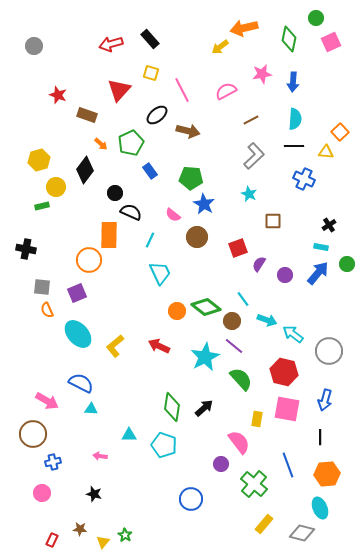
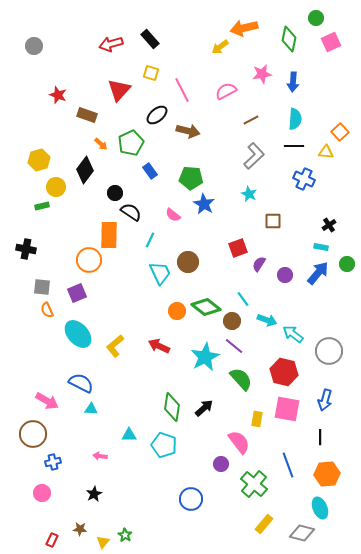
black semicircle at (131, 212): rotated 10 degrees clockwise
brown circle at (197, 237): moved 9 px left, 25 px down
black star at (94, 494): rotated 28 degrees clockwise
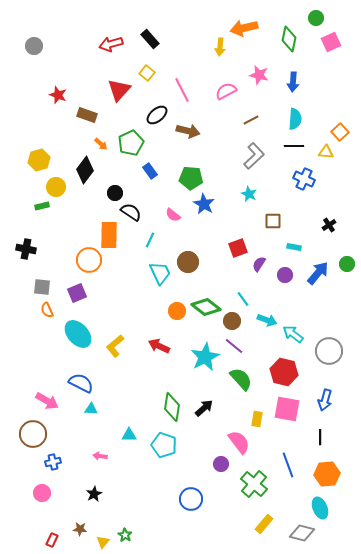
yellow arrow at (220, 47): rotated 48 degrees counterclockwise
yellow square at (151, 73): moved 4 px left; rotated 21 degrees clockwise
pink star at (262, 74): moved 3 px left, 1 px down; rotated 24 degrees clockwise
cyan rectangle at (321, 247): moved 27 px left
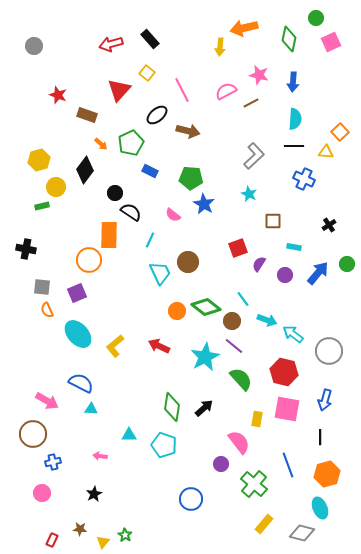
brown line at (251, 120): moved 17 px up
blue rectangle at (150, 171): rotated 28 degrees counterclockwise
orange hexagon at (327, 474): rotated 10 degrees counterclockwise
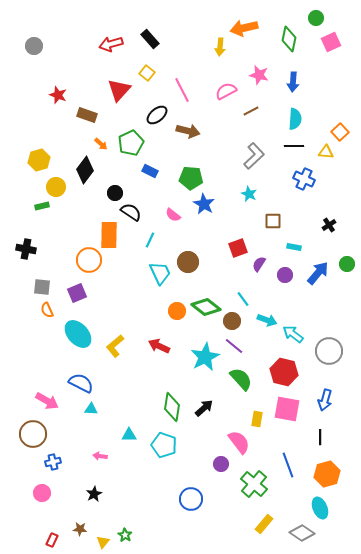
brown line at (251, 103): moved 8 px down
gray diamond at (302, 533): rotated 20 degrees clockwise
